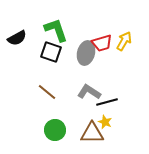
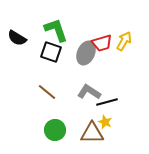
black semicircle: rotated 60 degrees clockwise
gray ellipse: rotated 10 degrees clockwise
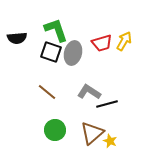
black semicircle: rotated 36 degrees counterclockwise
gray ellipse: moved 13 px left; rotated 10 degrees counterclockwise
black line: moved 2 px down
yellow star: moved 5 px right, 19 px down
brown triangle: rotated 40 degrees counterclockwise
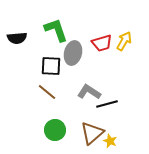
black square: moved 14 px down; rotated 15 degrees counterclockwise
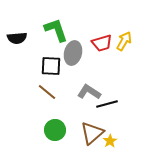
yellow star: rotated 16 degrees clockwise
